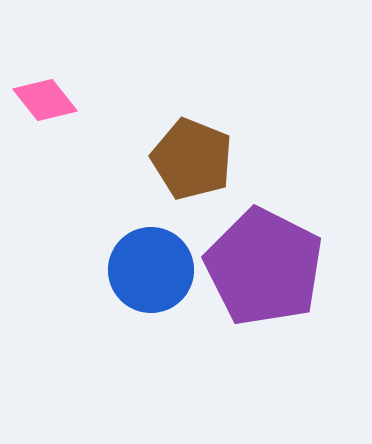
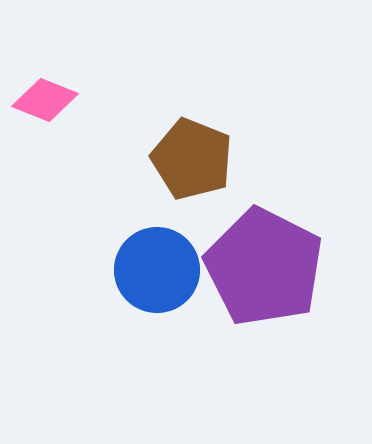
pink diamond: rotated 30 degrees counterclockwise
blue circle: moved 6 px right
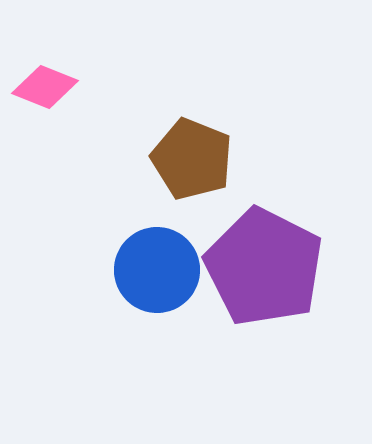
pink diamond: moved 13 px up
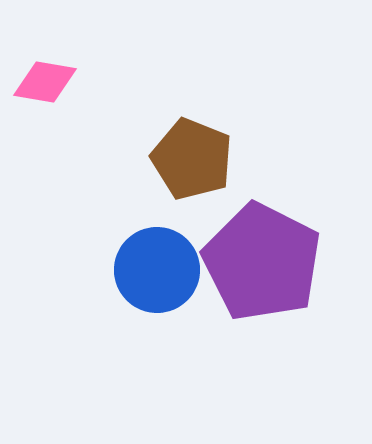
pink diamond: moved 5 px up; rotated 12 degrees counterclockwise
purple pentagon: moved 2 px left, 5 px up
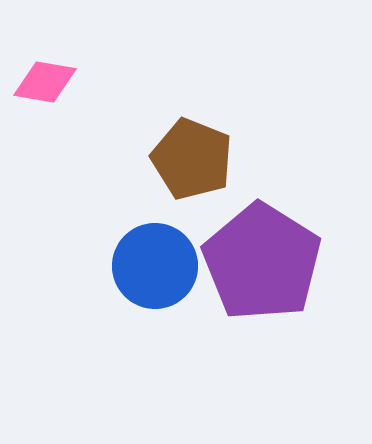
purple pentagon: rotated 5 degrees clockwise
blue circle: moved 2 px left, 4 px up
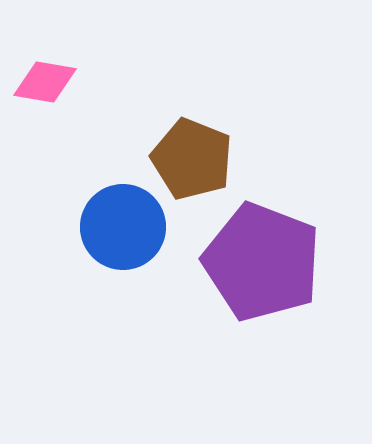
purple pentagon: rotated 11 degrees counterclockwise
blue circle: moved 32 px left, 39 px up
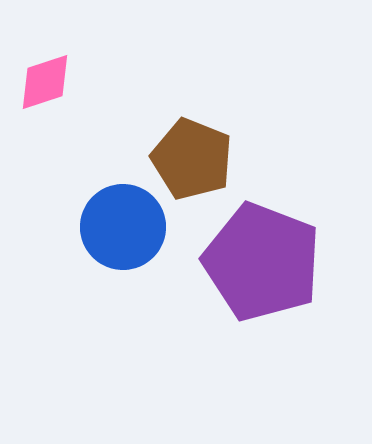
pink diamond: rotated 28 degrees counterclockwise
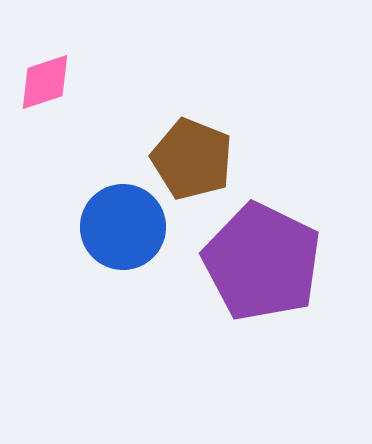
purple pentagon: rotated 5 degrees clockwise
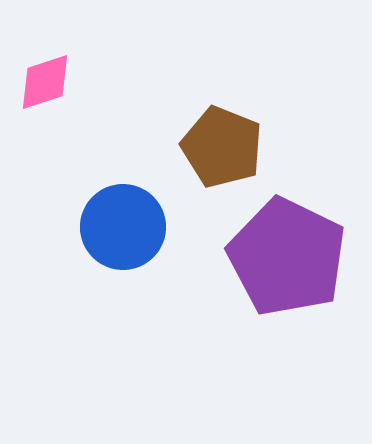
brown pentagon: moved 30 px right, 12 px up
purple pentagon: moved 25 px right, 5 px up
